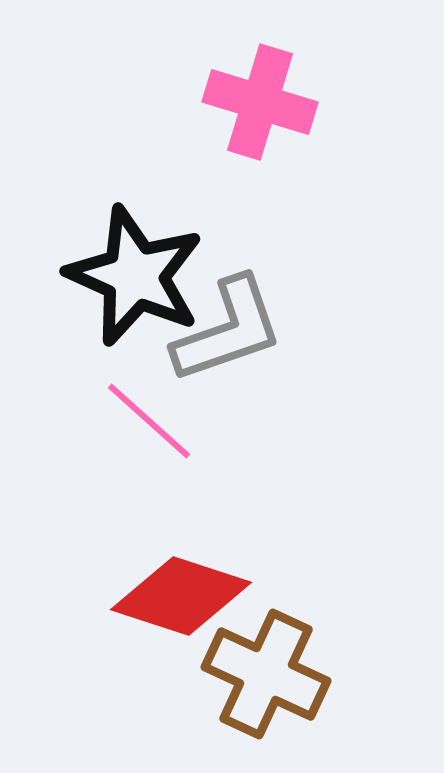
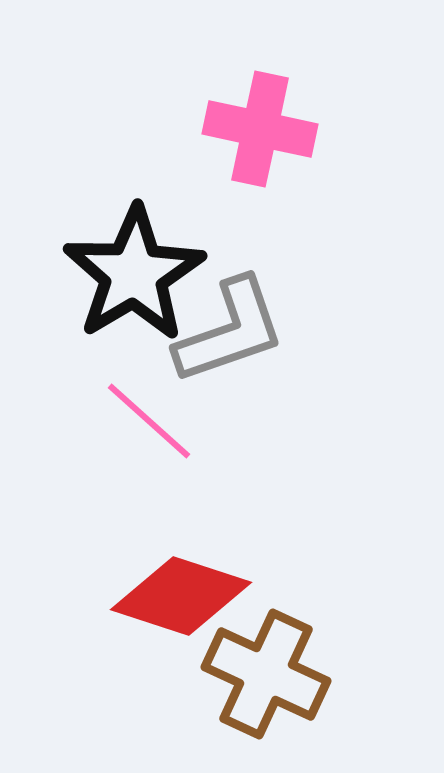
pink cross: moved 27 px down; rotated 5 degrees counterclockwise
black star: moved 1 px left, 2 px up; rotated 17 degrees clockwise
gray L-shape: moved 2 px right, 1 px down
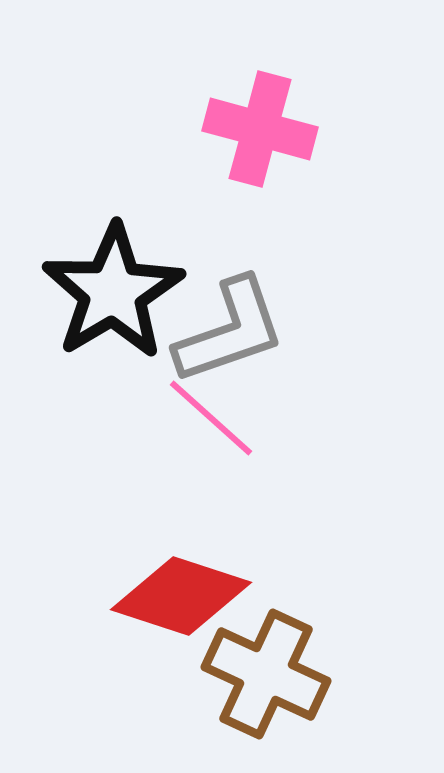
pink cross: rotated 3 degrees clockwise
black star: moved 21 px left, 18 px down
pink line: moved 62 px right, 3 px up
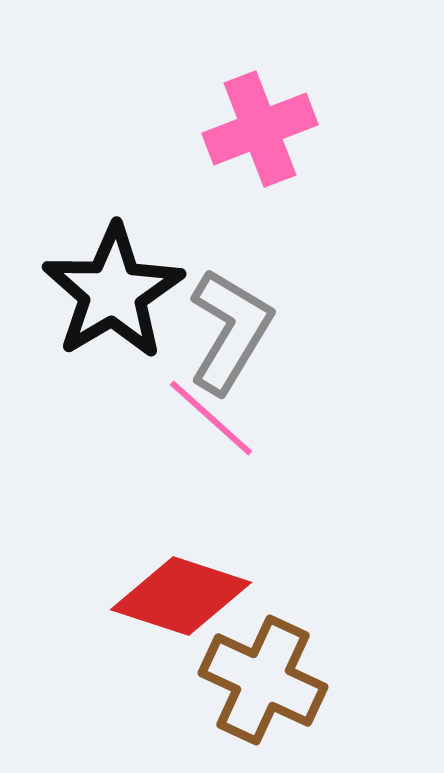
pink cross: rotated 36 degrees counterclockwise
gray L-shape: rotated 40 degrees counterclockwise
brown cross: moved 3 px left, 6 px down
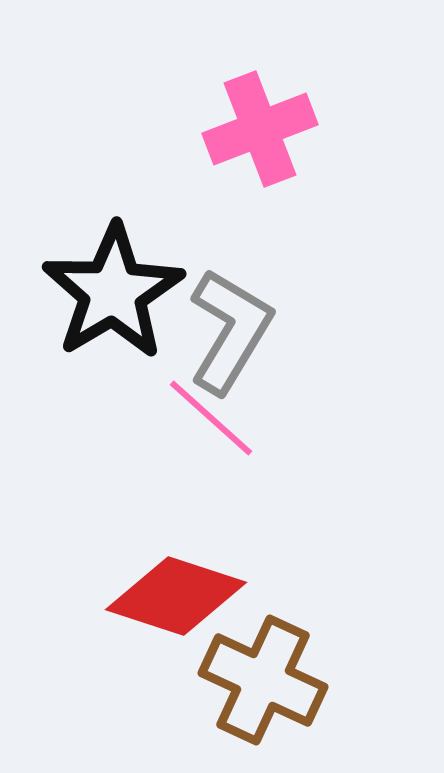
red diamond: moved 5 px left
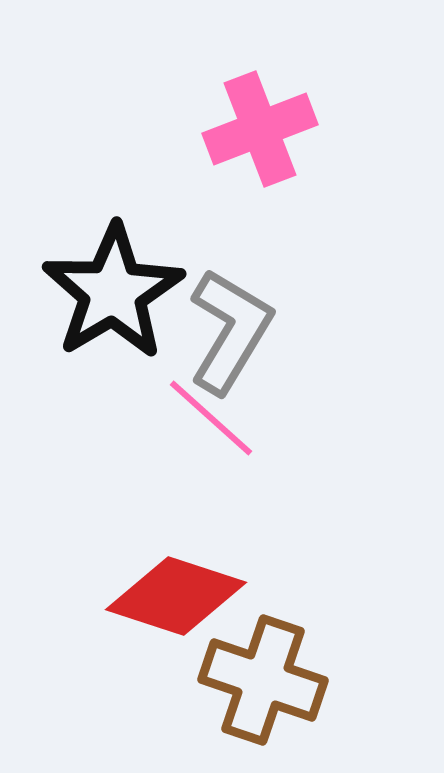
brown cross: rotated 6 degrees counterclockwise
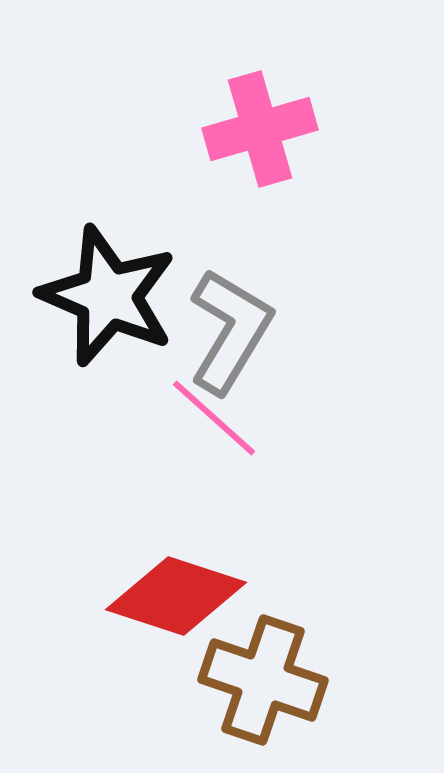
pink cross: rotated 5 degrees clockwise
black star: moved 5 px left, 4 px down; rotated 18 degrees counterclockwise
pink line: moved 3 px right
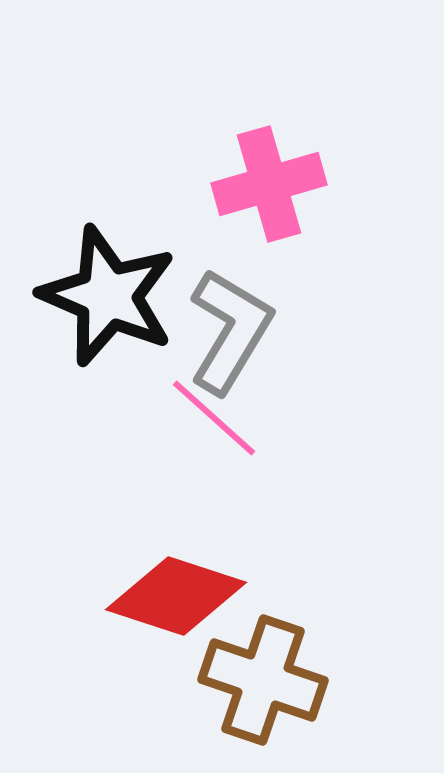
pink cross: moved 9 px right, 55 px down
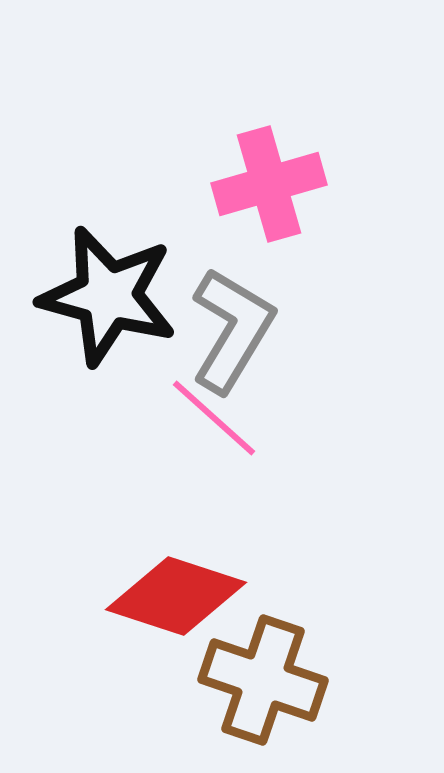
black star: rotated 8 degrees counterclockwise
gray L-shape: moved 2 px right, 1 px up
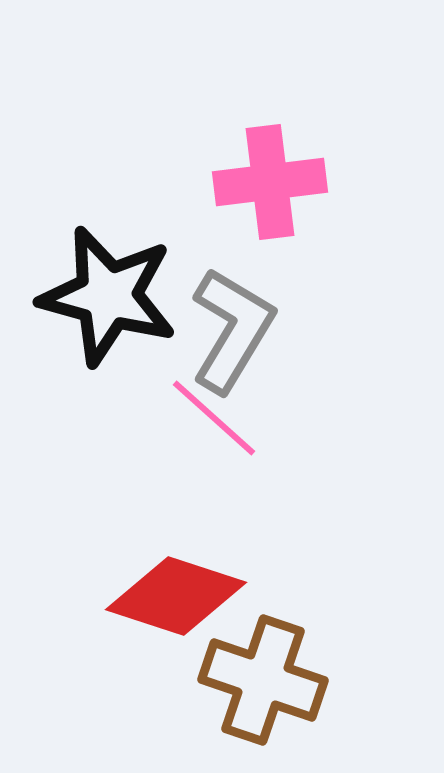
pink cross: moved 1 px right, 2 px up; rotated 9 degrees clockwise
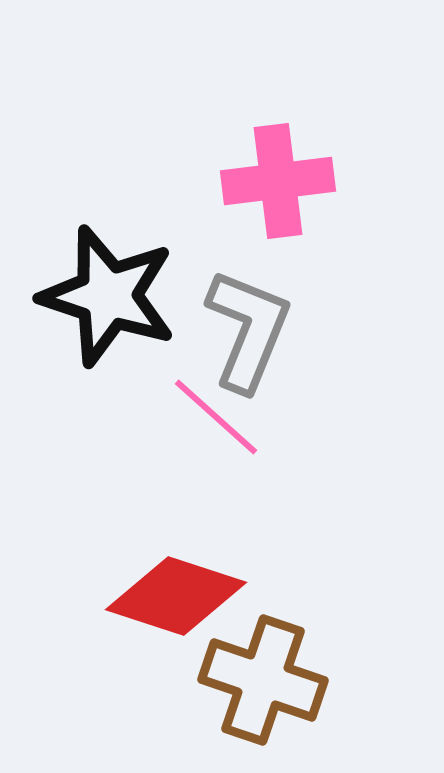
pink cross: moved 8 px right, 1 px up
black star: rotated 3 degrees clockwise
gray L-shape: moved 16 px right; rotated 9 degrees counterclockwise
pink line: moved 2 px right, 1 px up
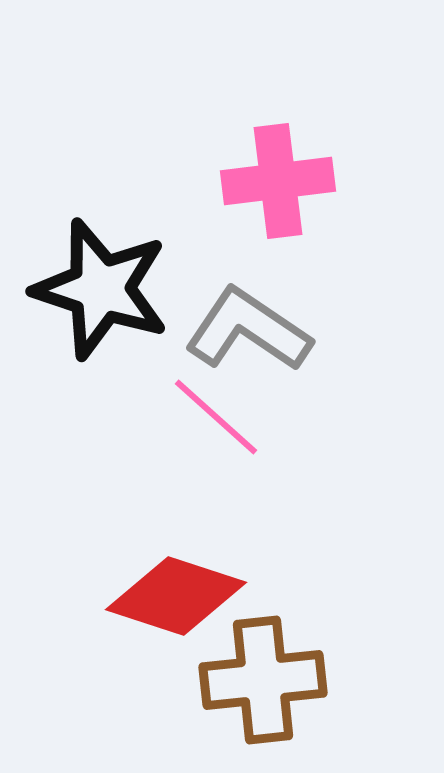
black star: moved 7 px left, 7 px up
gray L-shape: rotated 78 degrees counterclockwise
brown cross: rotated 25 degrees counterclockwise
